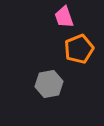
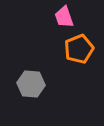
gray hexagon: moved 18 px left; rotated 16 degrees clockwise
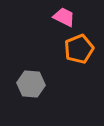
pink trapezoid: rotated 135 degrees clockwise
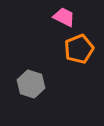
gray hexagon: rotated 12 degrees clockwise
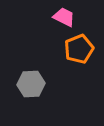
gray hexagon: rotated 20 degrees counterclockwise
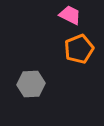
pink trapezoid: moved 6 px right, 2 px up
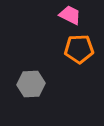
orange pentagon: rotated 20 degrees clockwise
